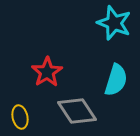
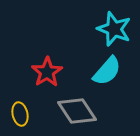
cyan star: moved 6 px down
cyan semicircle: moved 9 px left, 9 px up; rotated 24 degrees clockwise
yellow ellipse: moved 3 px up
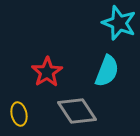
cyan star: moved 5 px right, 6 px up
cyan semicircle: rotated 20 degrees counterclockwise
yellow ellipse: moved 1 px left
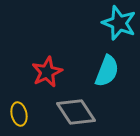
red star: rotated 8 degrees clockwise
gray diamond: moved 1 px left, 1 px down
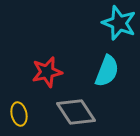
red star: rotated 12 degrees clockwise
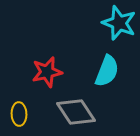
yellow ellipse: rotated 10 degrees clockwise
